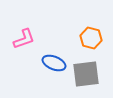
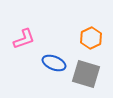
orange hexagon: rotated 20 degrees clockwise
gray square: rotated 24 degrees clockwise
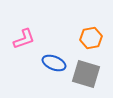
orange hexagon: rotated 15 degrees clockwise
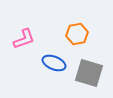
orange hexagon: moved 14 px left, 4 px up
gray square: moved 3 px right, 1 px up
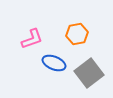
pink L-shape: moved 8 px right
gray square: rotated 36 degrees clockwise
